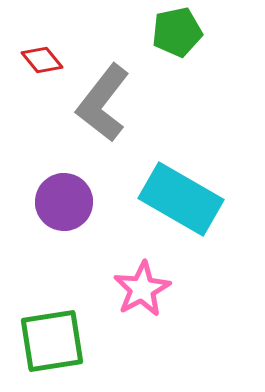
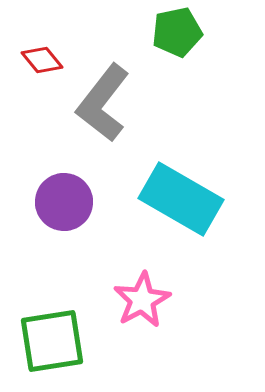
pink star: moved 11 px down
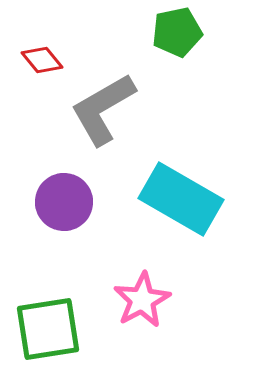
gray L-shape: moved 6 px down; rotated 22 degrees clockwise
green square: moved 4 px left, 12 px up
